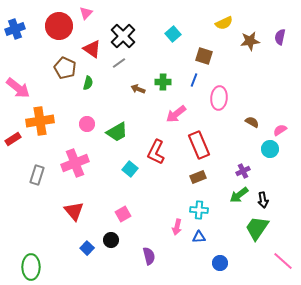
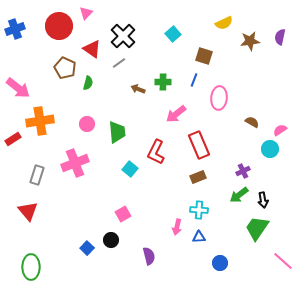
green trapezoid at (117, 132): rotated 65 degrees counterclockwise
red triangle at (74, 211): moved 46 px left
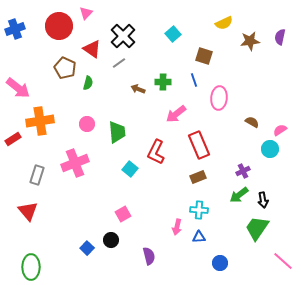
blue line at (194, 80): rotated 40 degrees counterclockwise
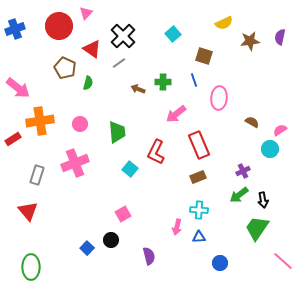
pink circle at (87, 124): moved 7 px left
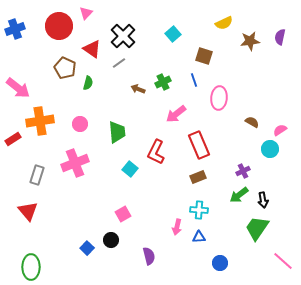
green cross at (163, 82): rotated 28 degrees counterclockwise
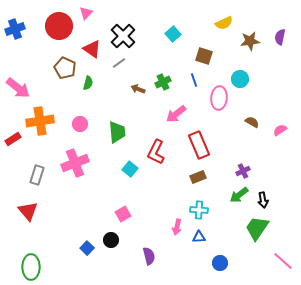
cyan circle at (270, 149): moved 30 px left, 70 px up
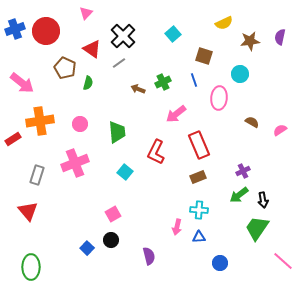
red circle at (59, 26): moved 13 px left, 5 px down
cyan circle at (240, 79): moved 5 px up
pink arrow at (18, 88): moved 4 px right, 5 px up
cyan square at (130, 169): moved 5 px left, 3 px down
pink square at (123, 214): moved 10 px left
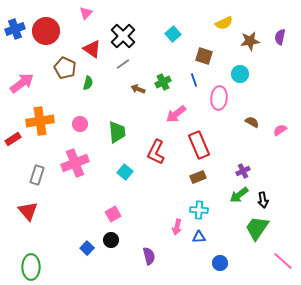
gray line at (119, 63): moved 4 px right, 1 px down
pink arrow at (22, 83): rotated 75 degrees counterclockwise
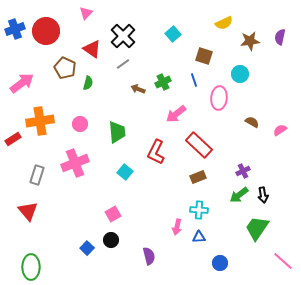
red rectangle at (199, 145): rotated 24 degrees counterclockwise
black arrow at (263, 200): moved 5 px up
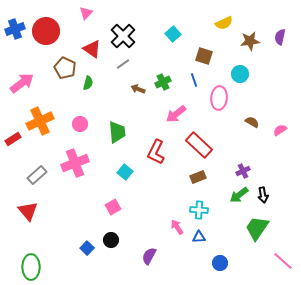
orange cross at (40, 121): rotated 16 degrees counterclockwise
gray rectangle at (37, 175): rotated 30 degrees clockwise
pink square at (113, 214): moved 7 px up
pink arrow at (177, 227): rotated 133 degrees clockwise
purple semicircle at (149, 256): rotated 138 degrees counterclockwise
